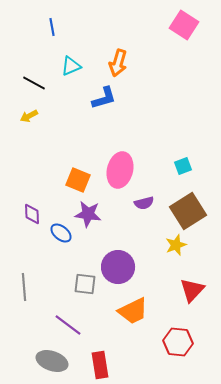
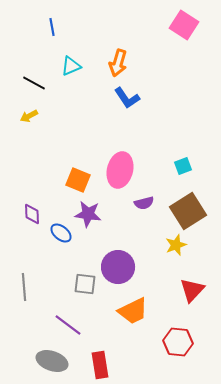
blue L-shape: moved 23 px right; rotated 72 degrees clockwise
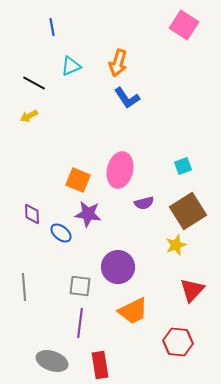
gray square: moved 5 px left, 2 px down
purple line: moved 12 px right, 2 px up; rotated 60 degrees clockwise
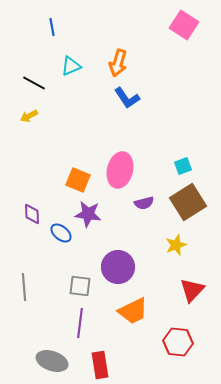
brown square: moved 9 px up
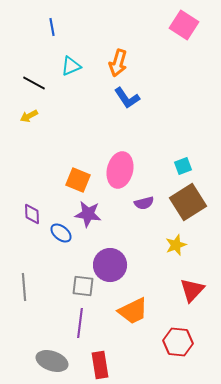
purple circle: moved 8 px left, 2 px up
gray square: moved 3 px right
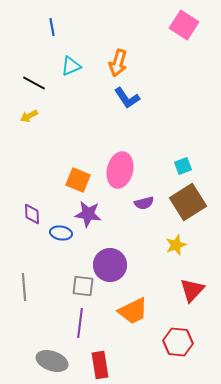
blue ellipse: rotated 30 degrees counterclockwise
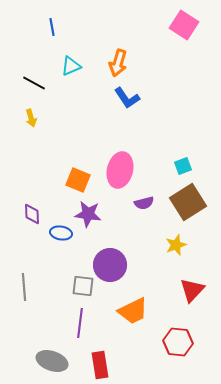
yellow arrow: moved 2 px right, 2 px down; rotated 78 degrees counterclockwise
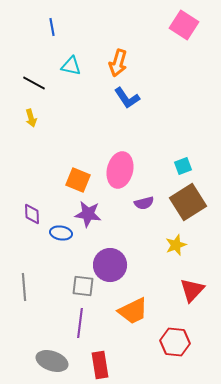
cyan triangle: rotated 35 degrees clockwise
red hexagon: moved 3 px left
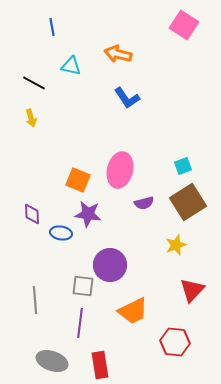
orange arrow: moved 9 px up; rotated 88 degrees clockwise
gray line: moved 11 px right, 13 px down
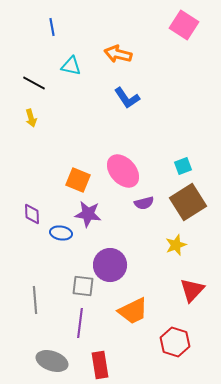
pink ellipse: moved 3 px right, 1 px down; rotated 56 degrees counterclockwise
red hexagon: rotated 12 degrees clockwise
